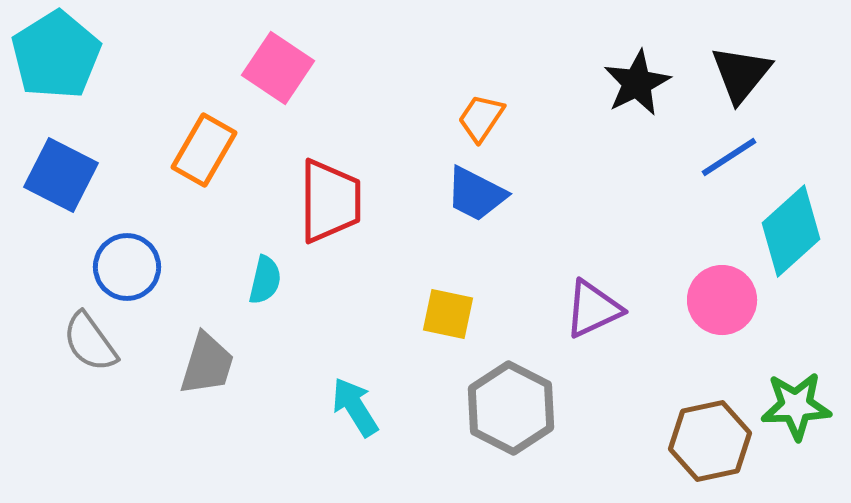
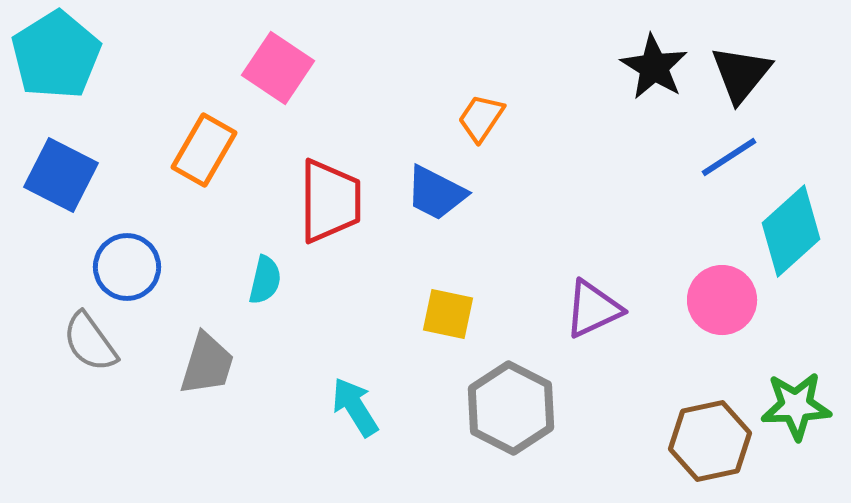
black star: moved 17 px right, 16 px up; rotated 14 degrees counterclockwise
blue trapezoid: moved 40 px left, 1 px up
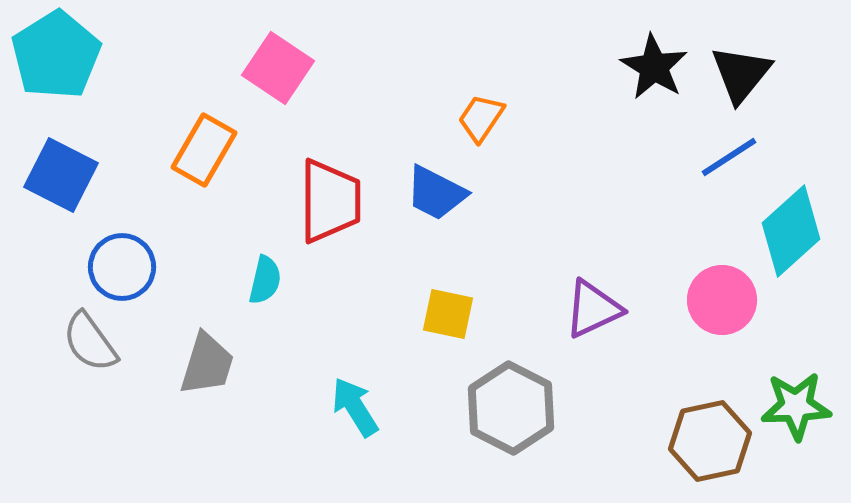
blue circle: moved 5 px left
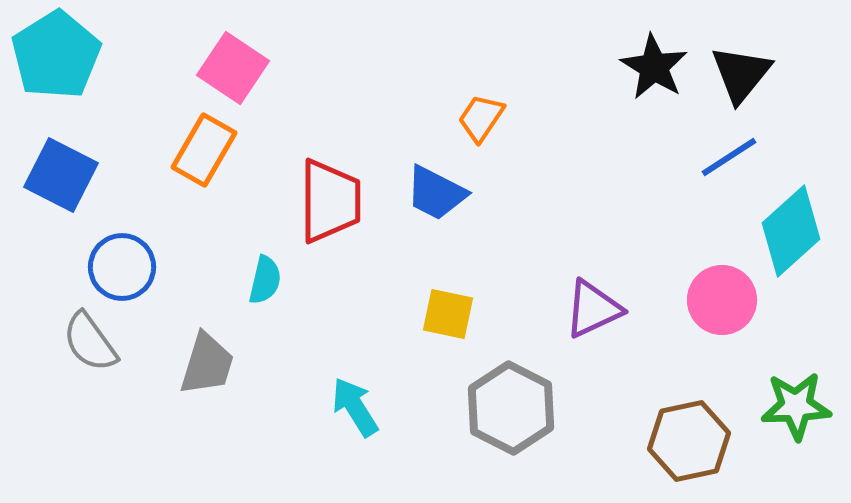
pink square: moved 45 px left
brown hexagon: moved 21 px left
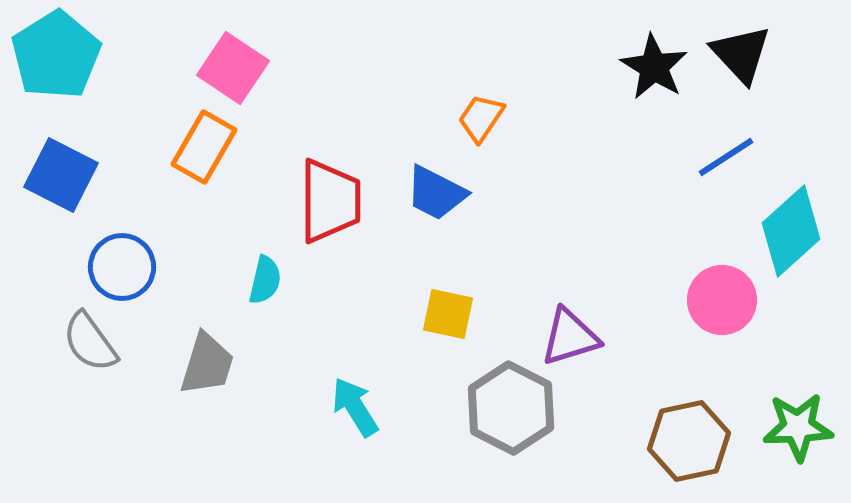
black triangle: moved 20 px up; rotated 22 degrees counterclockwise
orange rectangle: moved 3 px up
blue line: moved 3 px left
purple triangle: moved 23 px left, 28 px down; rotated 8 degrees clockwise
green star: moved 2 px right, 21 px down
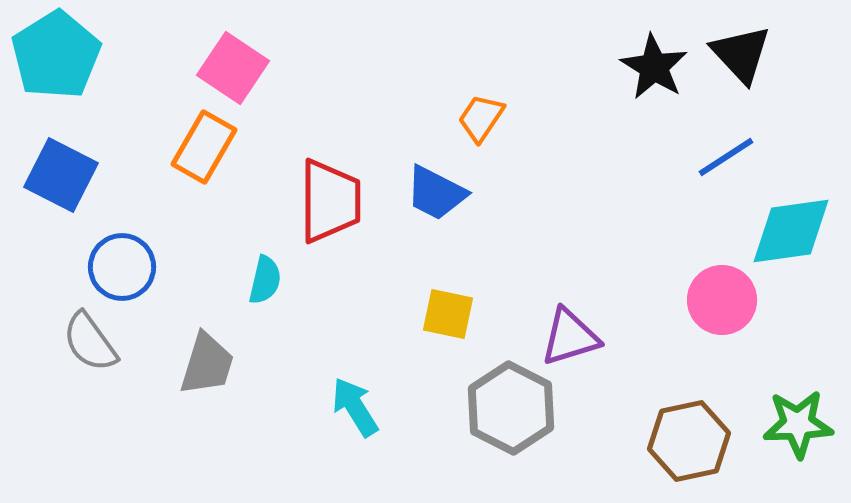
cyan diamond: rotated 34 degrees clockwise
green star: moved 3 px up
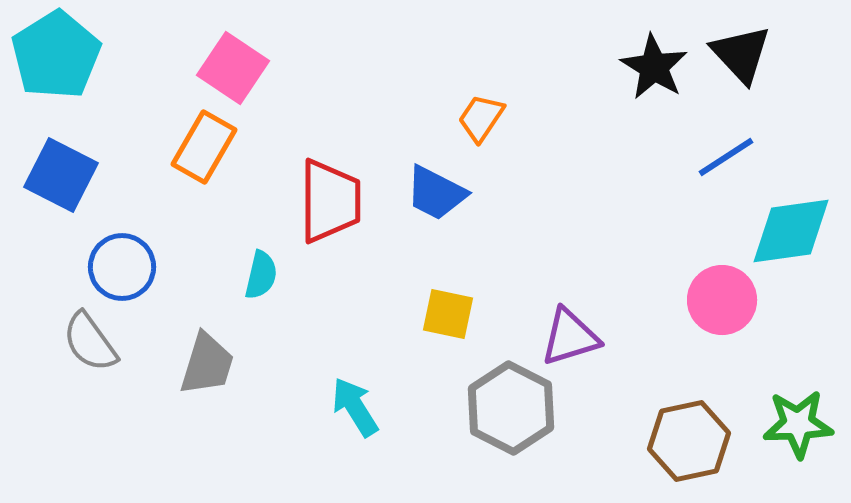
cyan semicircle: moved 4 px left, 5 px up
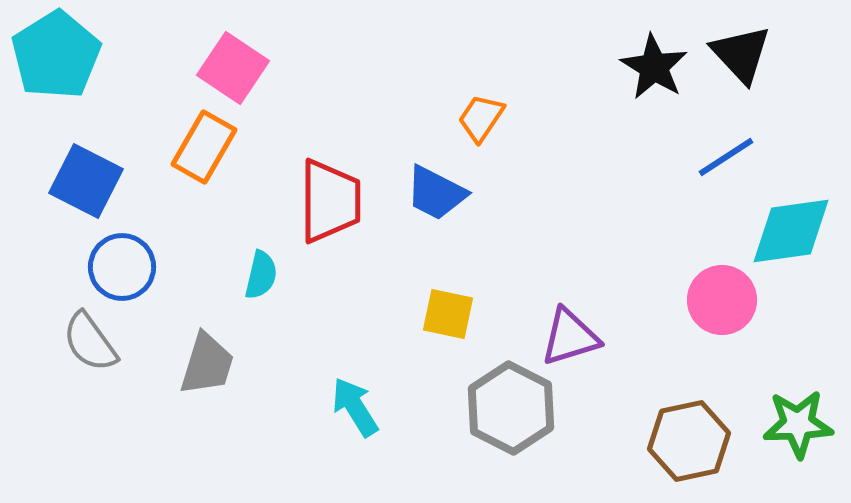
blue square: moved 25 px right, 6 px down
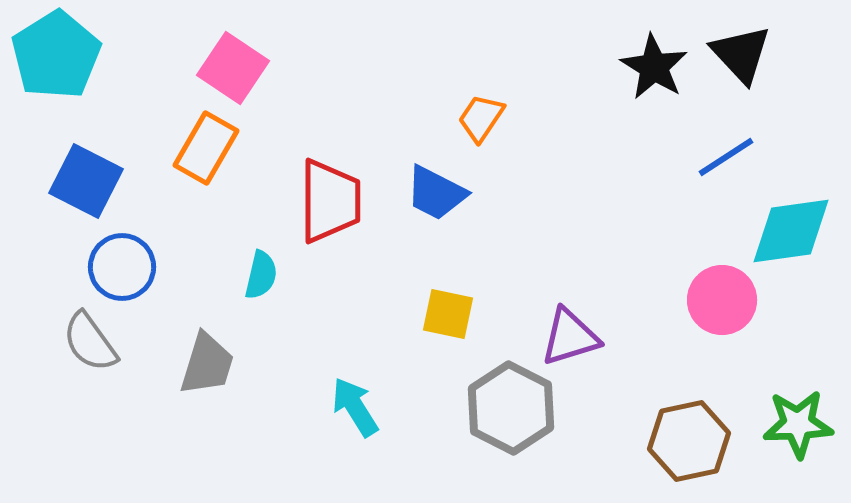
orange rectangle: moved 2 px right, 1 px down
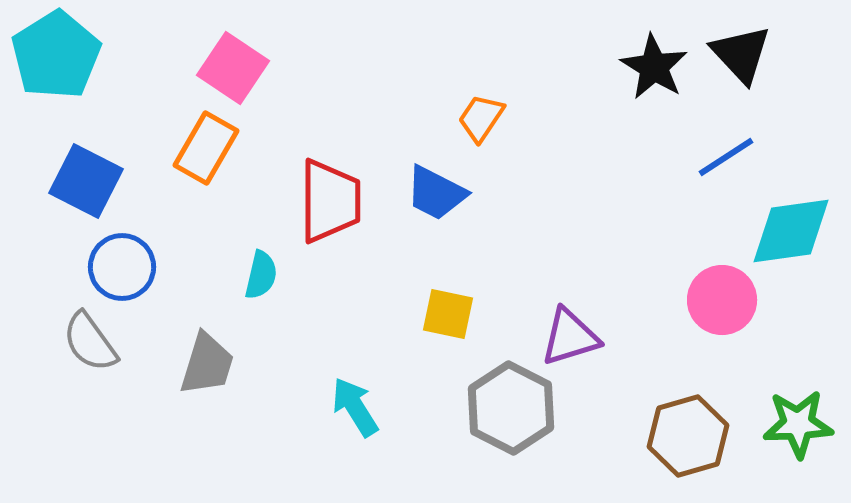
brown hexagon: moved 1 px left, 5 px up; rotated 4 degrees counterclockwise
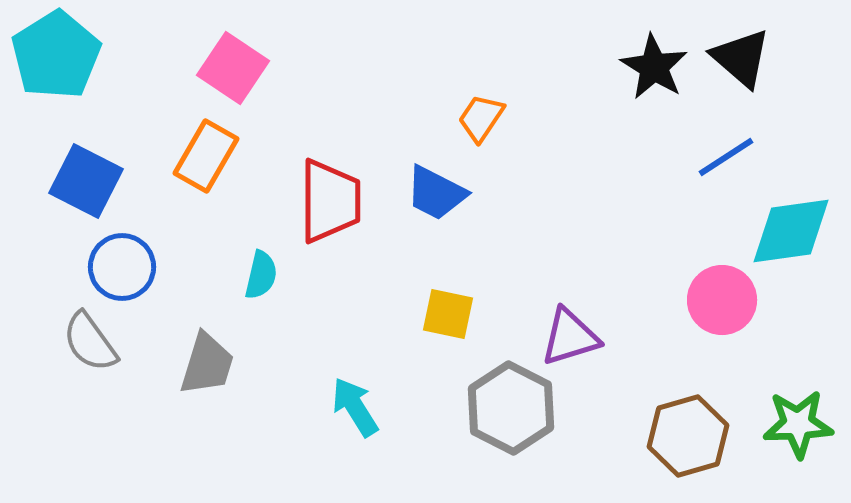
black triangle: moved 4 px down; rotated 6 degrees counterclockwise
orange rectangle: moved 8 px down
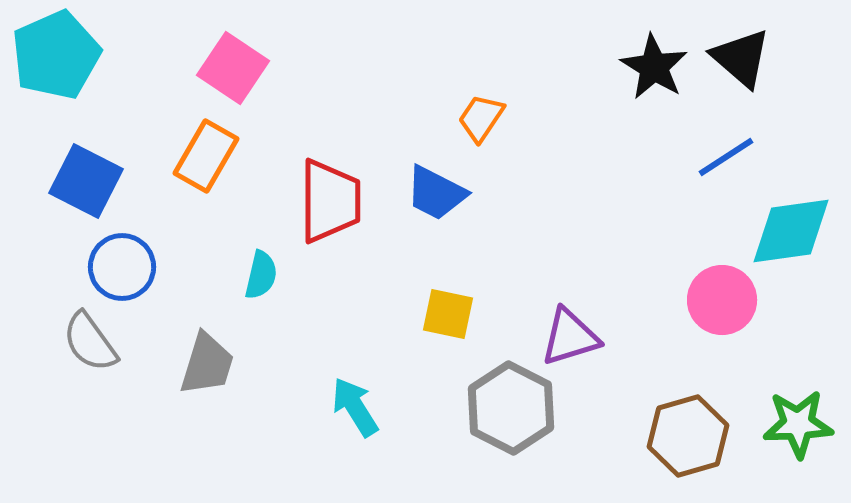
cyan pentagon: rotated 8 degrees clockwise
